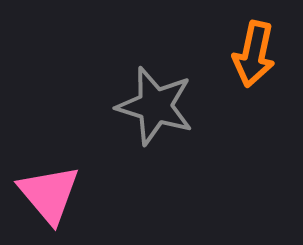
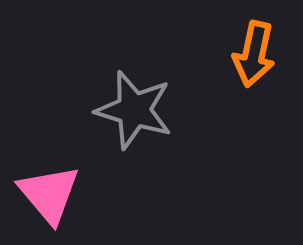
gray star: moved 21 px left, 4 px down
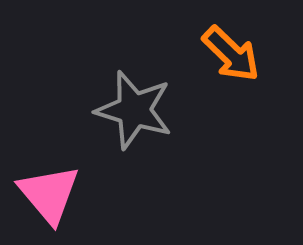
orange arrow: moved 23 px left; rotated 58 degrees counterclockwise
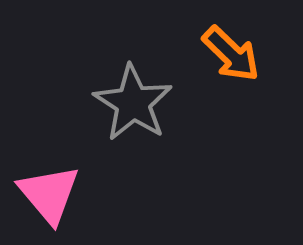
gray star: moved 1 px left, 7 px up; rotated 16 degrees clockwise
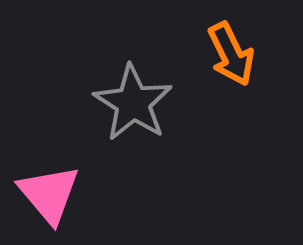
orange arrow: rotated 20 degrees clockwise
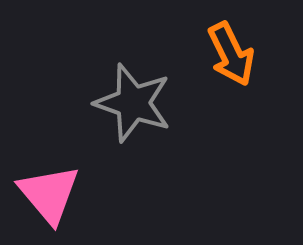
gray star: rotated 14 degrees counterclockwise
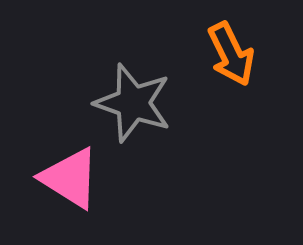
pink triangle: moved 21 px right, 16 px up; rotated 18 degrees counterclockwise
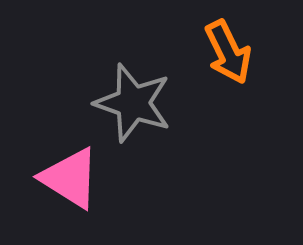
orange arrow: moved 3 px left, 2 px up
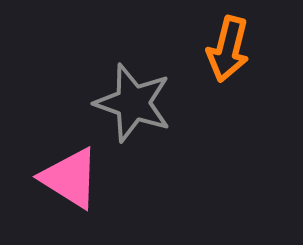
orange arrow: moved 3 px up; rotated 40 degrees clockwise
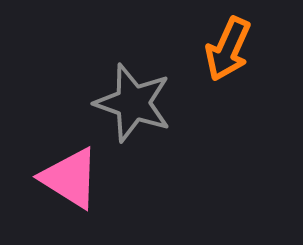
orange arrow: rotated 10 degrees clockwise
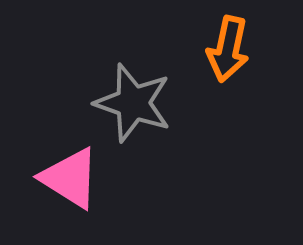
orange arrow: rotated 12 degrees counterclockwise
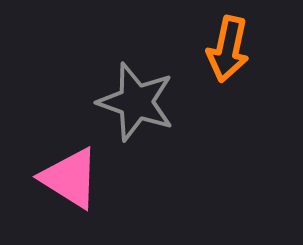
gray star: moved 3 px right, 1 px up
